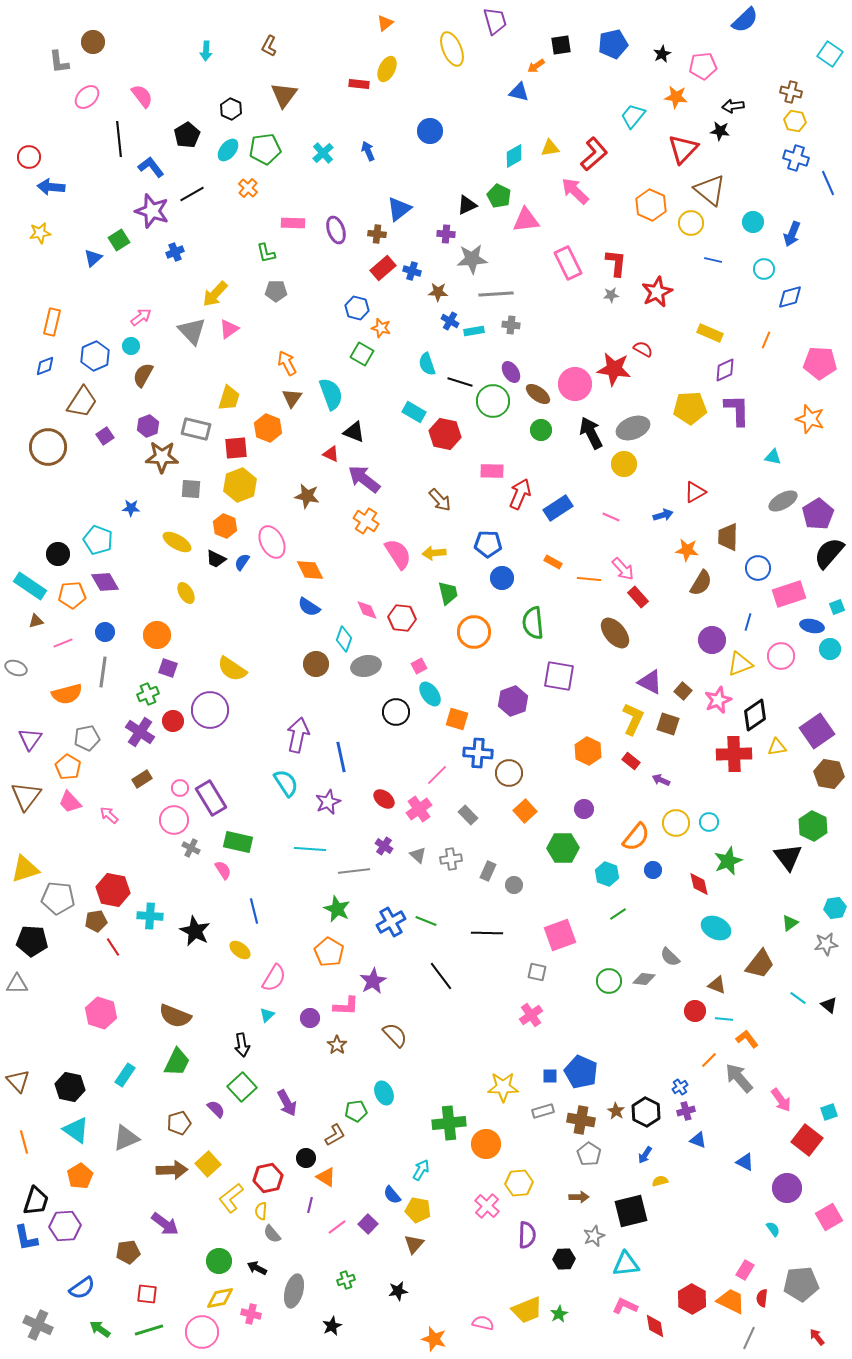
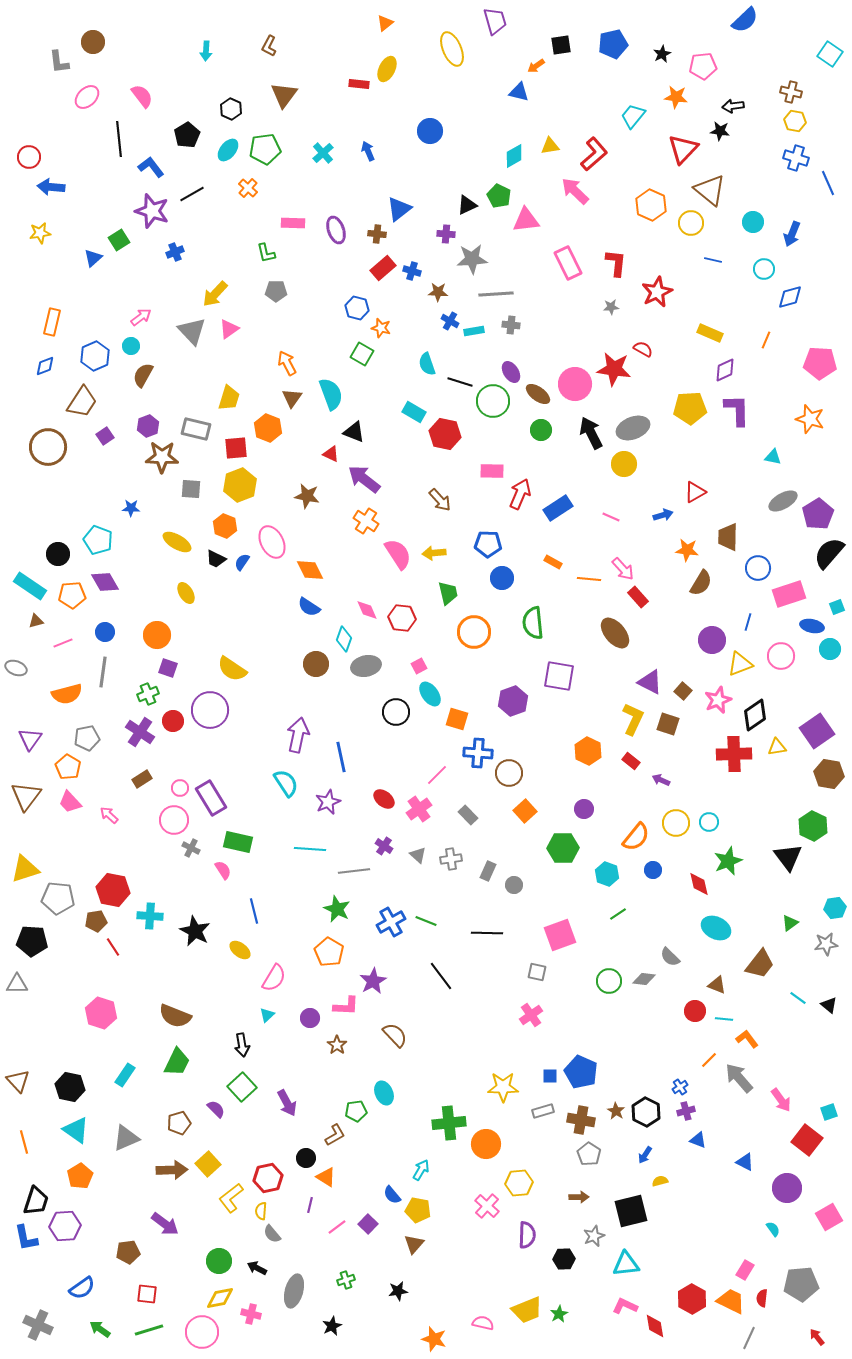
yellow triangle at (550, 148): moved 2 px up
gray star at (611, 295): moved 12 px down
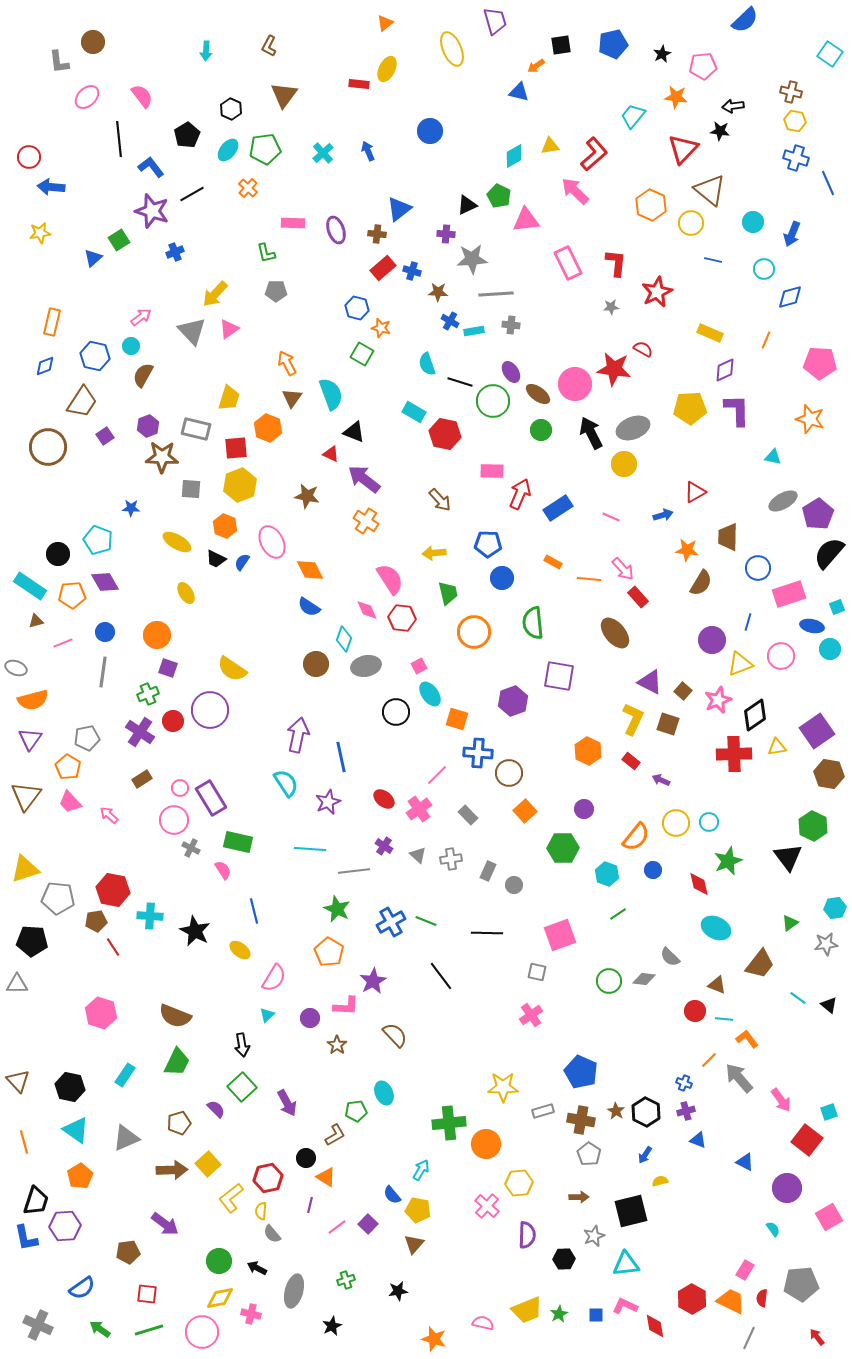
blue hexagon at (95, 356): rotated 24 degrees counterclockwise
pink semicircle at (398, 554): moved 8 px left, 25 px down
orange semicircle at (67, 694): moved 34 px left, 6 px down
blue square at (550, 1076): moved 46 px right, 239 px down
blue cross at (680, 1087): moved 4 px right, 4 px up; rotated 35 degrees counterclockwise
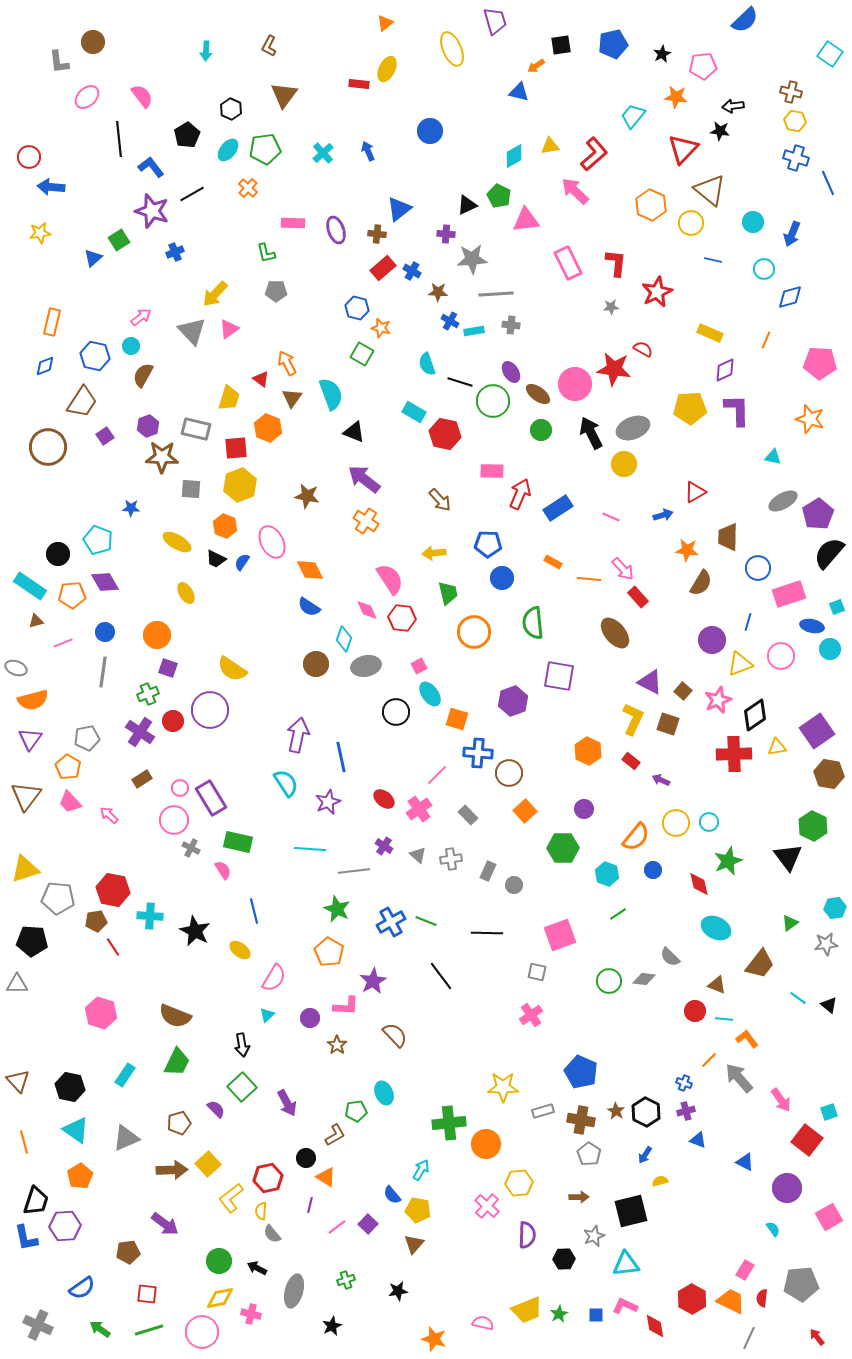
blue cross at (412, 271): rotated 12 degrees clockwise
red triangle at (331, 454): moved 70 px left, 75 px up; rotated 12 degrees clockwise
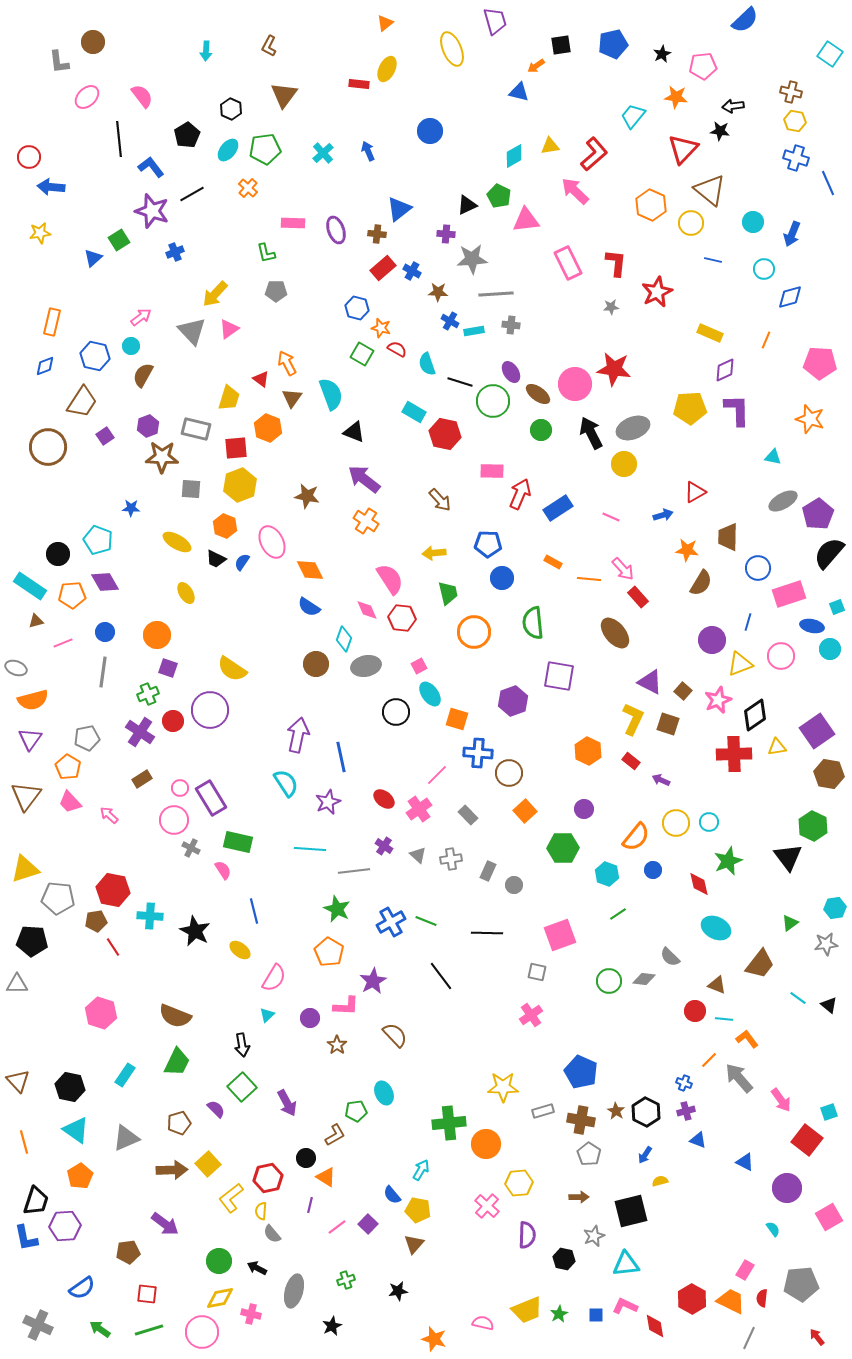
red semicircle at (643, 349): moved 246 px left
black hexagon at (564, 1259): rotated 15 degrees clockwise
